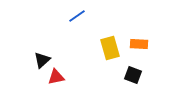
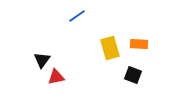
black triangle: rotated 12 degrees counterclockwise
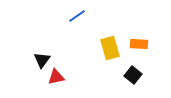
black square: rotated 18 degrees clockwise
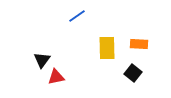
yellow rectangle: moved 3 px left; rotated 15 degrees clockwise
black square: moved 2 px up
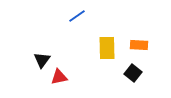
orange rectangle: moved 1 px down
red triangle: moved 3 px right
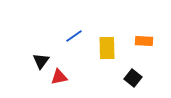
blue line: moved 3 px left, 20 px down
orange rectangle: moved 5 px right, 4 px up
black triangle: moved 1 px left, 1 px down
black square: moved 5 px down
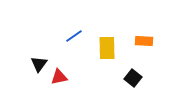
black triangle: moved 2 px left, 3 px down
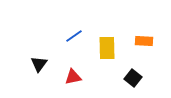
red triangle: moved 14 px right
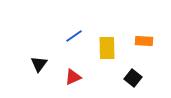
red triangle: rotated 12 degrees counterclockwise
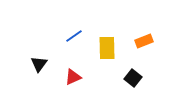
orange rectangle: rotated 24 degrees counterclockwise
